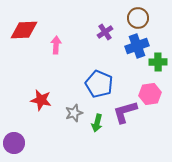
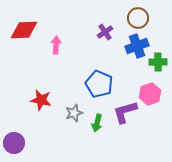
pink hexagon: rotated 10 degrees counterclockwise
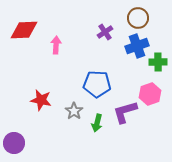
blue pentagon: moved 2 px left; rotated 20 degrees counterclockwise
gray star: moved 2 px up; rotated 18 degrees counterclockwise
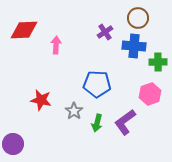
blue cross: moved 3 px left; rotated 25 degrees clockwise
purple L-shape: moved 10 px down; rotated 20 degrees counterclockwise
purple circle: moved 1 px left, 1 px down
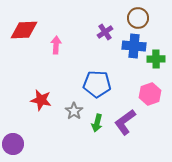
green cross: moved 2 px left, 3 px up
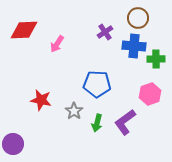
pink arrow: moved 1 px right, 1 px up; rotated 150 degrees counterclockwise
